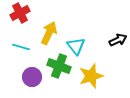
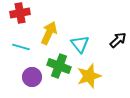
red cross: rotated 18 degrees clockwise
black arrow: rotated 18 degrees counterclockwise
cyan triangle: moved 4 px right, 2 px up
yellow star: moved 2 px left
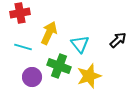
cyan line: moved 2 px right
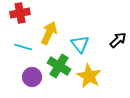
green cross: rotated 10 degrees clockwise
yellow star: rotated 25 degrees counterclockwise
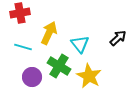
black arrow: moved 2 px up
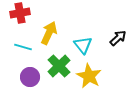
cyan triangle: moved 3 px right, 1 px down
green cross: rotated 15 degrees clockwise
purple circle: moved 2 px left
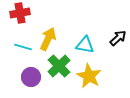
yellow arrow: moved 1 px left, 6 px down
cyan triangle: moved 2 px right; rotated 42 degrees counterclockwise
purple circle: moved 1 px right
